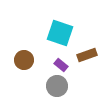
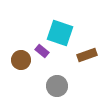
brown circle: moved 3 px left
purple rectangle: moved 19 px left, 14 px up
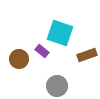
brown circle: moved 2 px left, 1 px up
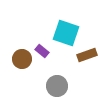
cyan square: moved 6 px right
brown circle: moved 3 px right
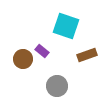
cyan square: moved 7 px up
brown circle: moved 1 px right
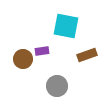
cyan square: rotated 8 degrees counterclockwise
purple rectangle: rotated 48 degrees counterclockwise
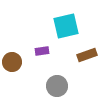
cyan square: rotated 24 degrees counterclockwise
brown circle: moved 11 px left, 3 px down
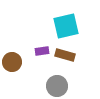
brown rectangle: moved 22 px left; rotated 36 degrees clockwise
